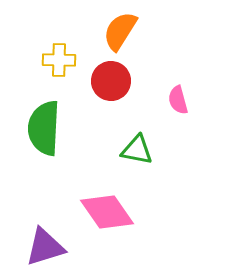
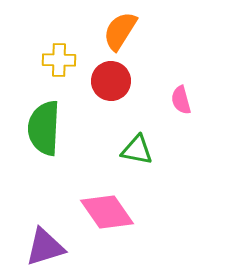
pink semicircle: moved 3 px right
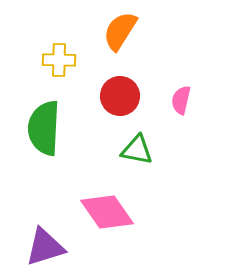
red circle: moved 9 px right, 15 px down
pink semicircle: rotated 28 degrees clockwise
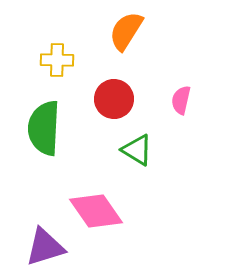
orange semicircle: moved 6 px right
yellow cross: moved 2 px left
red circle: moved 6 px left, 3 px down
green triangle: rotated 20 degrees clockwise
pink diamond: moved 11 px left, 1 px up
